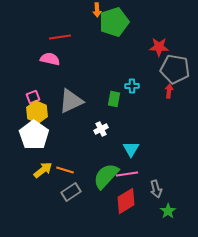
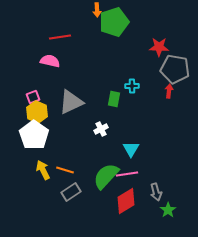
pink semicircle: moved 2 px down
gray triangle: moved 1 px down
yellow arrow: rotated 78 degrees counterclockwise
gray arrow: moved 3 px down
green star: moved 1 px up
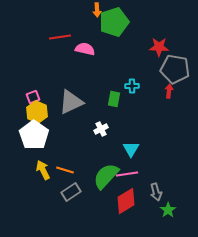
pink semicircle: moved 35 px right, 12 px up
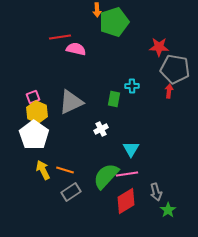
pink semicircle: moved 9 px left
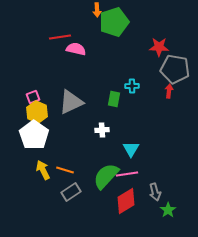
white cross: moved 1 px right, 1 px down; rotated 24 degrees clockwise
gray arrow: moved 1 px left
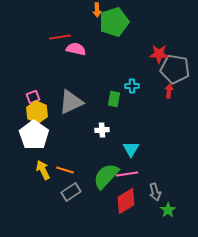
red star: moved 7 px down
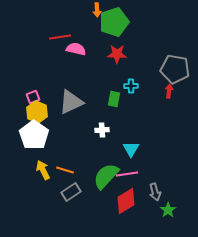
red star: moved 42 px left
cyan cross: moved 1 px left
